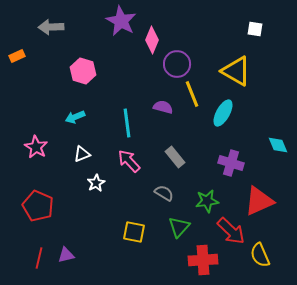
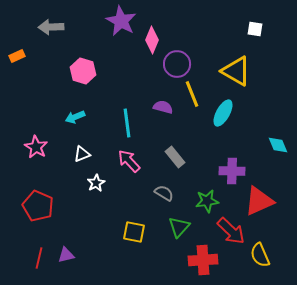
purple cross: moved 1 px right, 8 px down; rotated 15 degrees counterclockwise
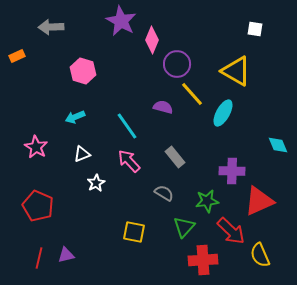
yellow line: rotated 20 degrees counterclockwise
cyan line: moved 3 px down; rotated 28 degrees counterclockwise
green triangle: moved 5 px right
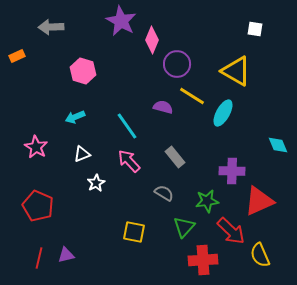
yellow line: moved 2 px down; rotated 16 degrees counterclockwise
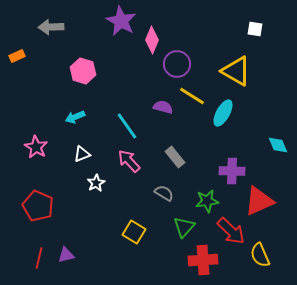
yellow square: rotated 20 degrees clockwise
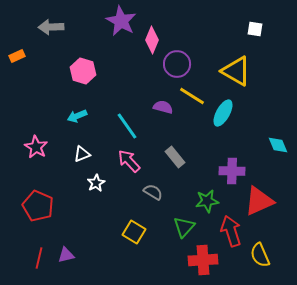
cyan arrow: moved 2 px right, 1 px up
gray semicircle: moved 11 px left, 1 px up
red arrow: rotated 152 degrees counterclockwise
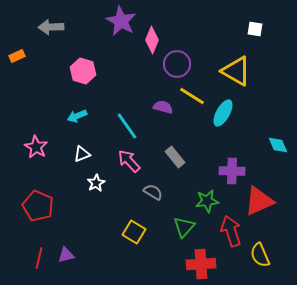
red cross: moved 2 px left, 4 px down
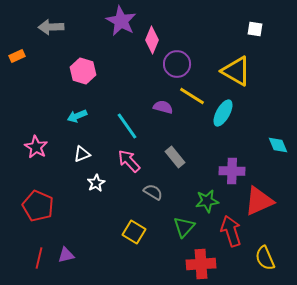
yellow semicircle: moved 5 px right, 3 px down
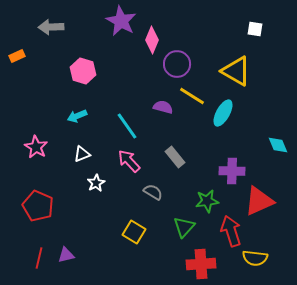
yellow semicircle: moved 10 px left; rotated 60 degrees counterclockwise
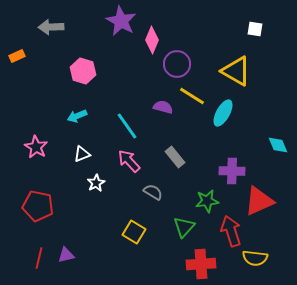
red pentagon: rotated 12 degrees counterclockwise
